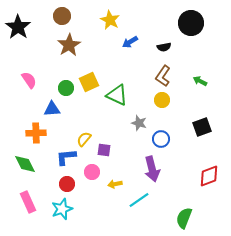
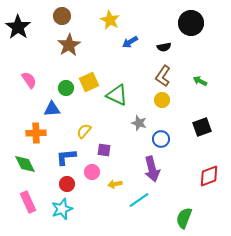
yellow semicircle: moved 8 px up
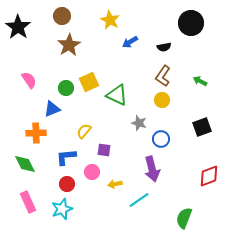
blue triangle: rotated 18 degrees counterclockwise
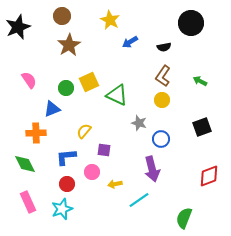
black star: rotated 15 degrees clockwise
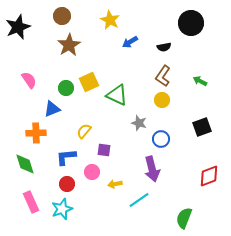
green diamond: rotated 10 degrees clockwise
pink rectangle: moved 3 px right
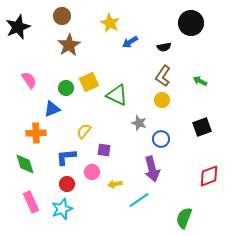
yellow star: moved 3 px down
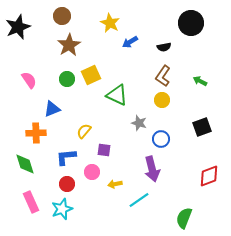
yellow square: moved 2 px right, 7 px up
green circle: moved 1 px right, 9 px up
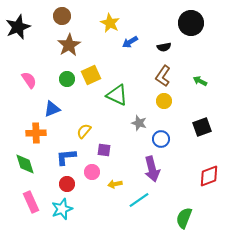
yellow circle: moved 2 px right, 1 px down
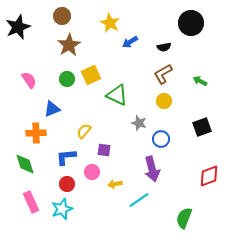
brown L-shape: moved 2 px up; rotated 25 degrees clockwise
